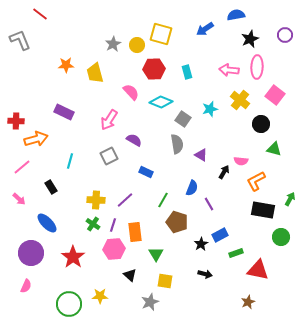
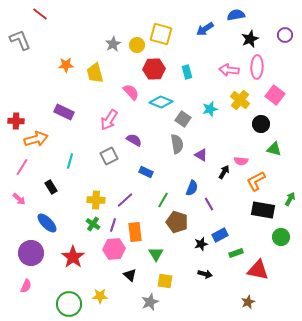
pink line at (22, 167): rotated 18 degrees counterclockwise
black star at (201, 244): rotated 16 degrees clockwise
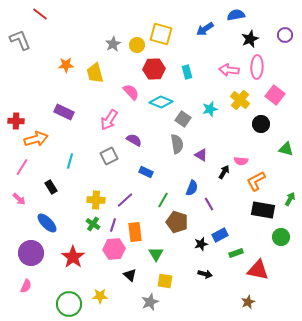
green triangle at (274, 149): moved 12 px right
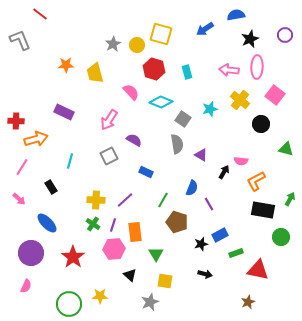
red hexagon at (154, 69): rotated 20 degrees clockwise
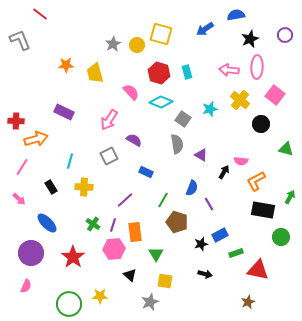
red hexagon at (154, 69): moved 5 px right, 4 px down
green arrow at (290, 199): moved 2 px up
yellow cross at (96, 200): moved 12 px left, 13 px up
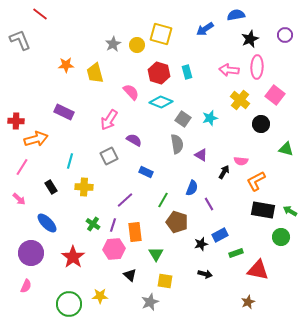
cyan star at (210, 109): moved 9 px down
green arrow at (290, 197): moved 14 px down; rotated 88 degrees counterclockwise
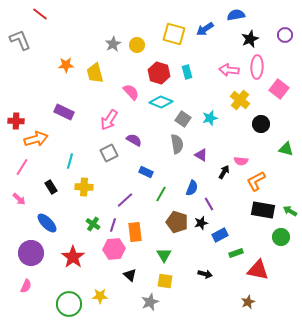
yellow square at (161, 34): moved 13 px right
pink square at (275, 95): moved 4 px right, 6 px up
gray square at (109, 156): moved 3 px up
green line at (163, 200): moved 2 px left, 6 px up
black star at (201, 244): moved 21 px up
green triangle at (156, 254): moved 8 px right, 1 px down
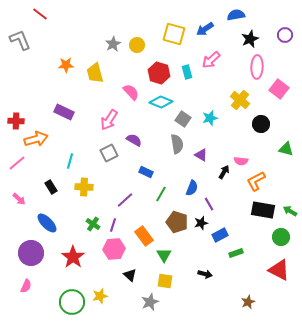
pink arrow at (229, 70): moved 18 px left, 10 px up; rotated 48 degrees counterclockwise
pink line at (22, 167): moved 5 px left, 4 px up; rotated 18 degrees clockwise
orange rectangle at (135, 232): moved 9 px right, 4 px down; rotated 30 degrees counterclockwise
red triangle at (258, 270): moved 21 px right; rotated 15 degrees clockwise
yellow star at (100, 296): rotated 14 degrees counterclockwise
green circle at (69, 304): moved 3 px right, 2 px up
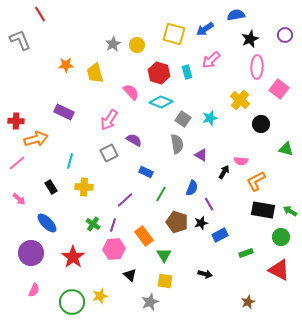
red line at (40, 14): rotated 21 degrees clockwise
green rectangle at (236, 253): moved 10 px right
pink semicircle at (26, 286): moved 8 px right, 4 px down
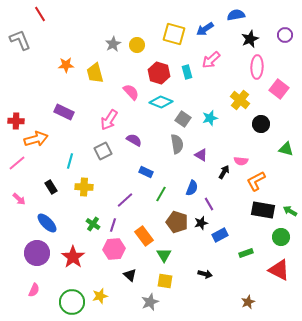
gray square at (109, 153): moved 6 px left, 2 px up
purple circle at (31, 253): moved 6 px right
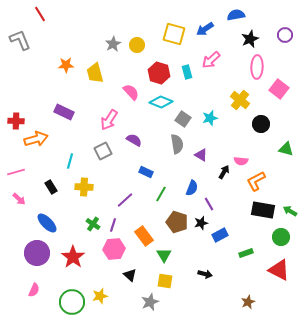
pink line at (17, 163): moved 1 px left, 9 px down; rotated 24 degrees clockwise
